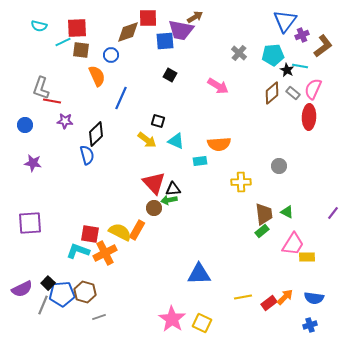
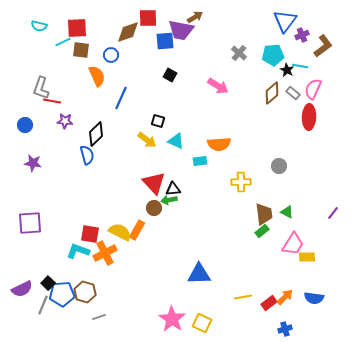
blue cross at (310, 325): moved 25 px left, 4 px down
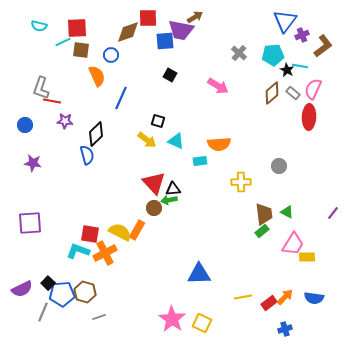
gray line at (43, 305): moved 7 px down
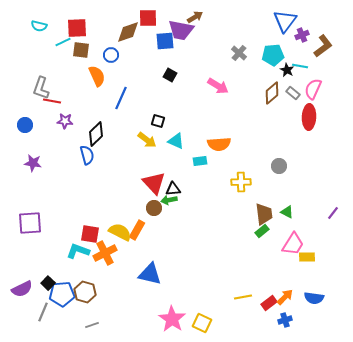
blue triangle at (199, 274): moved 49 px left; rotated 15 degrees clockwise
gray line at (99, 317): moved 7 px left, 8 px down
blue cross at (285, 329): moved 9 px up
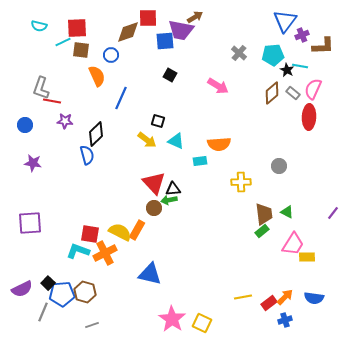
brown L-shape at (323, 46): rotated 35 degrees clockwise
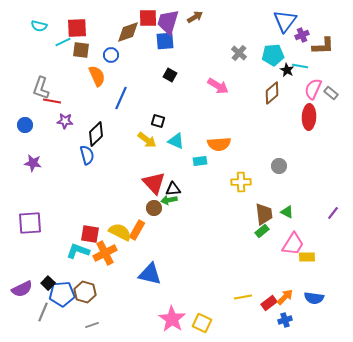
purple trapezoid at (181, 30): moved 13 px left, 8 px up; rotated 96 degrees clockwise
gray rectangle at (293, 93): moved 38 px right
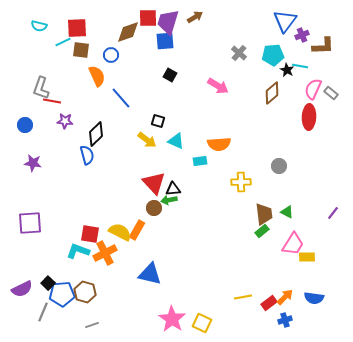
blue line at (121, 98): rotated 65 degrees counterclockwise
